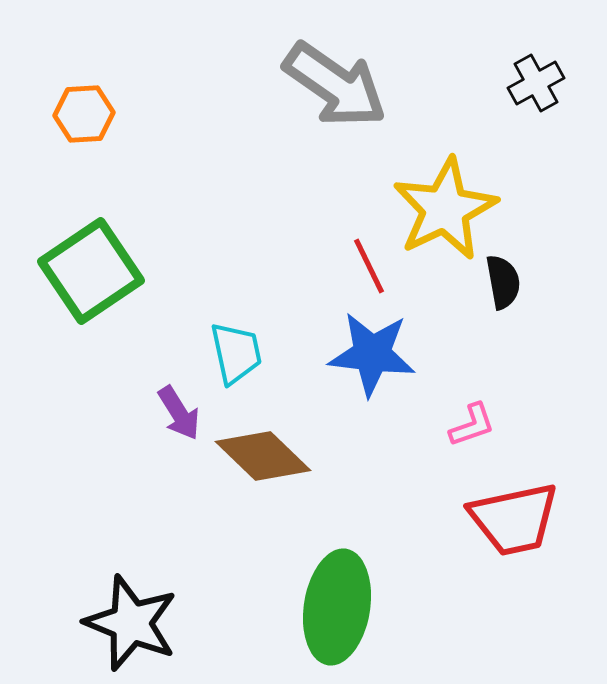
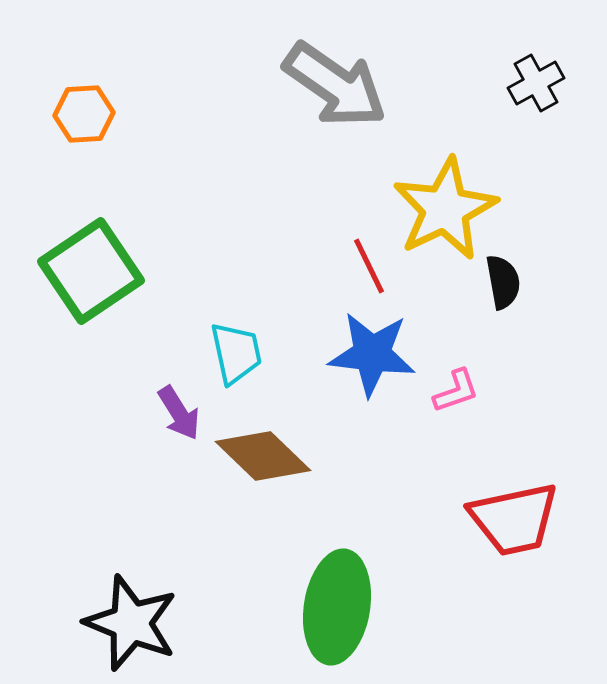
pink L-shape: moved 16 px left, 34 px up
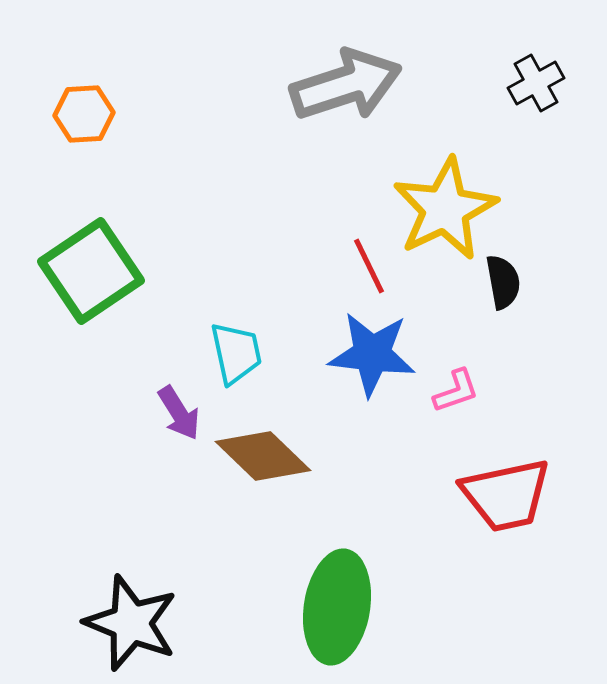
gray arrow: moved 11 px right; rotated 53 degrees counterclockwise
red trapezoid: moved 8 px left, 24 px up
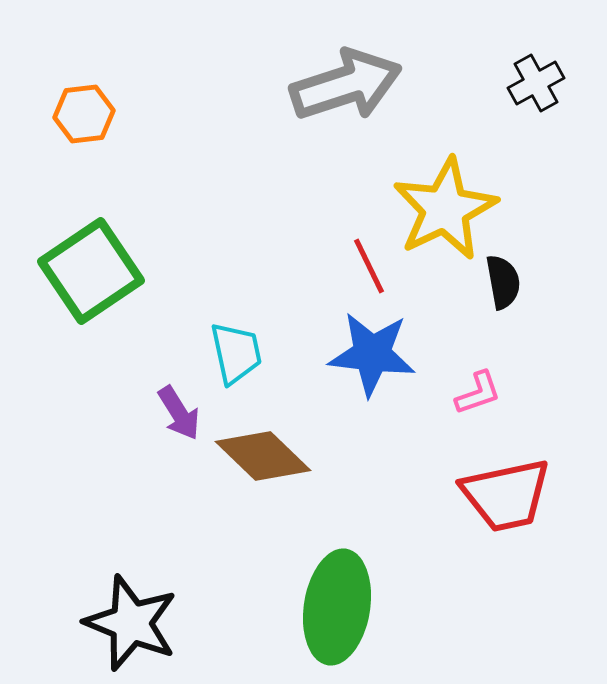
orange hexagon: rotated 4 degrees counterclockwise
pink L-shape: moved 22 px right, 2 px down
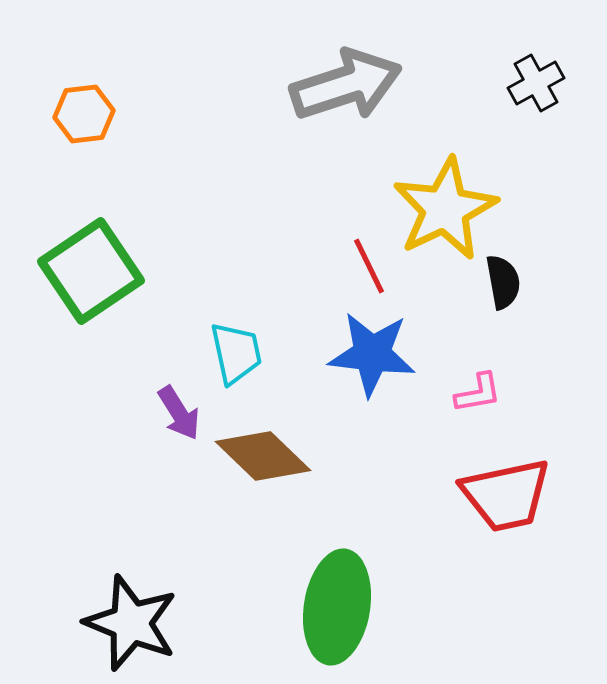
pink L-shape: rotated 9 degrees clockwise
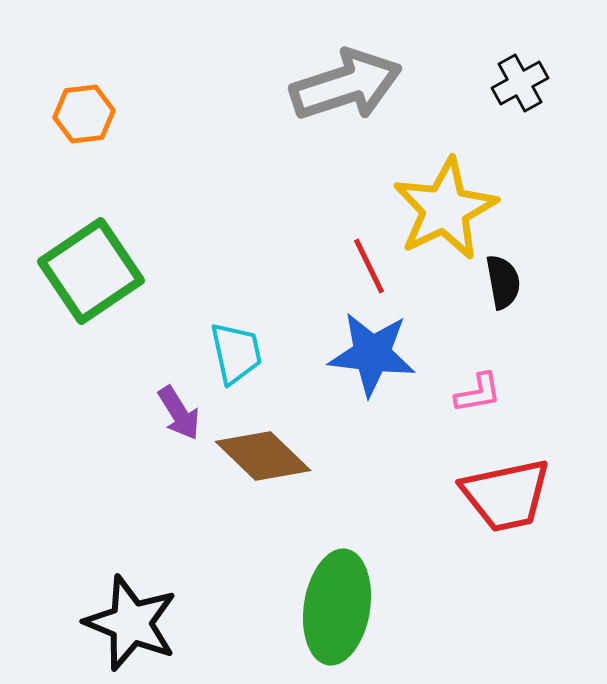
black cross: moved 16 px left
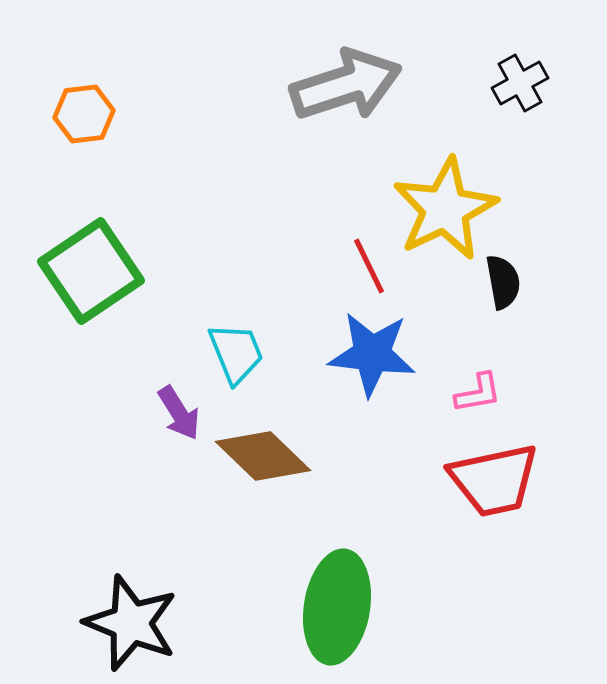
cyan trapezoid: rotated 10 degrees counterclockwise
red trapezoid: moved 12 px left, 15 px up
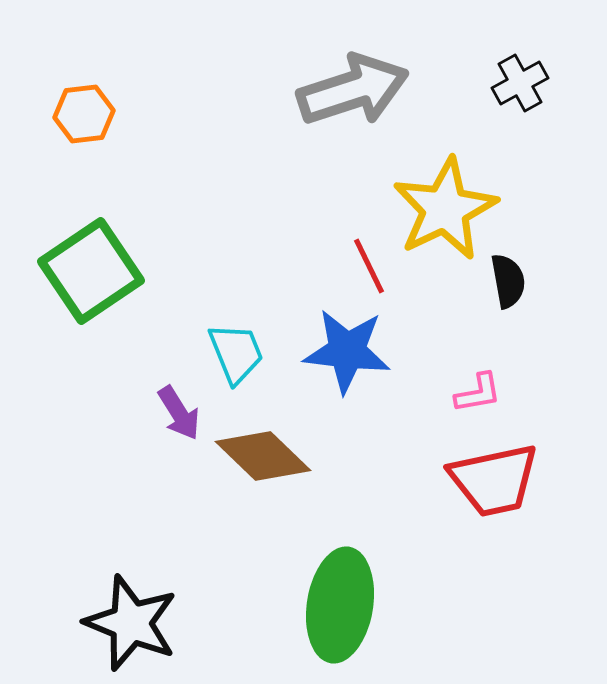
gray arrow: moved 7 px right, 5 px down
black semicircle: moved 5 px right, 1 px up
blue star: moved 25 px left, 3 px up
green ellipse: moved 3 px right, 2 px up
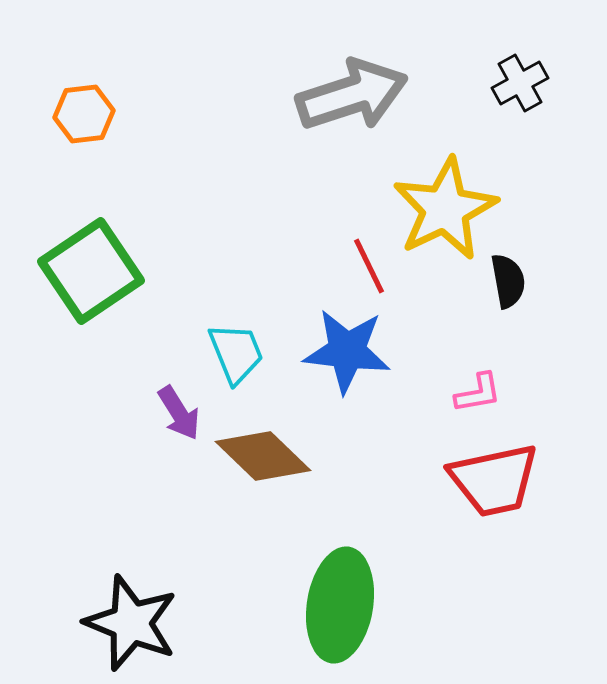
gray arrow: moved 1 px left, 5 px down
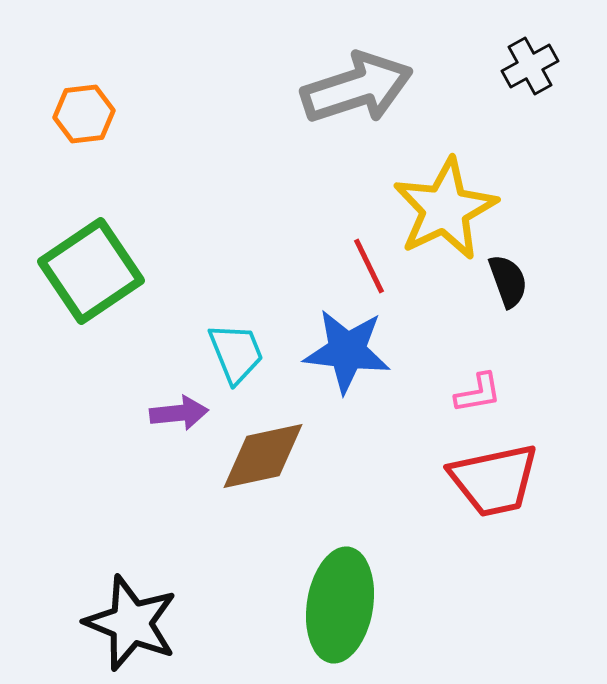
black cross: moved 10 px right, 17 px up
gray arrow: moved 5 px right, 7 px up
black semicircle: rotated 10 degrees counterclockwise
purple arrow: rotated 64 degrees counterclockwise
brown diamond: rotated 56 degrees counterclockwise
